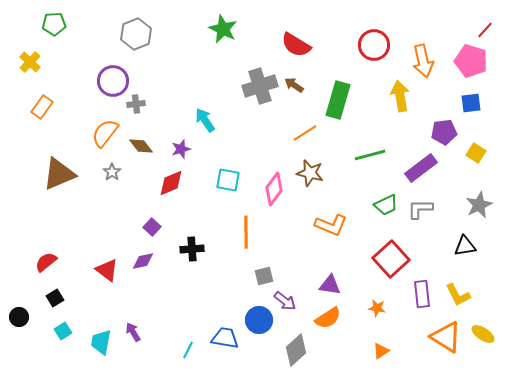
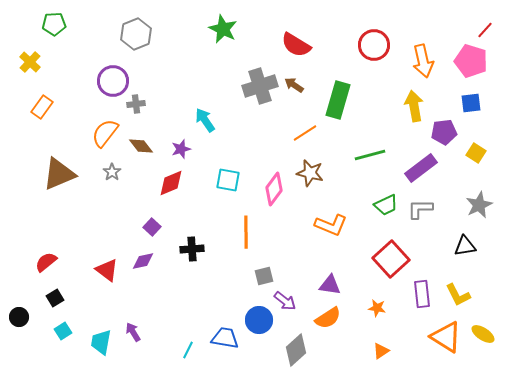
yellow arrow at (400, 96): moved 14 px right, 10 px down
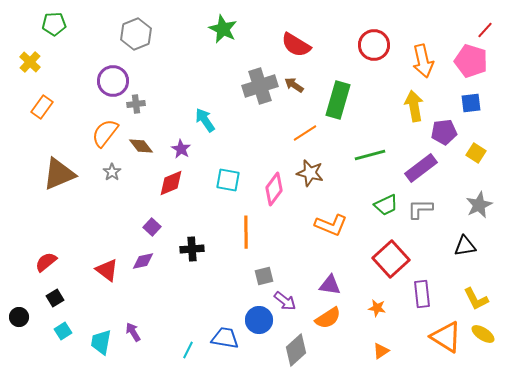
purple star at (181, 149): rotated 24 degrees counterclockwise
yellow L-shape at (458, 295): moved 18 px right, 4 px down
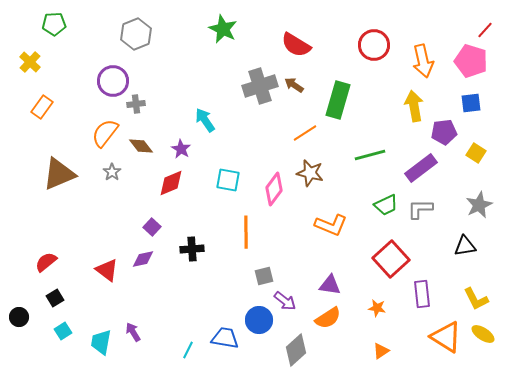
purple diamond at (143, 261): moved 2 px up
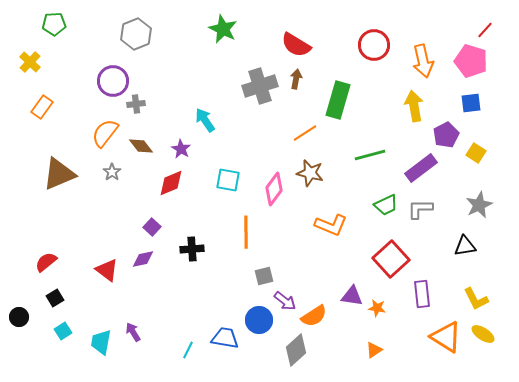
brown arrow at (294, 85): moved 2 px right, 6 px up; rotated 66 degrees clockwise
purple pentagon at (444, 132): moved 2 px right, 3 px down; rotated 20 degrees counterclockwise
purple triangle at (330, 285): moved 22 px right, 11 px down
orange semicircle at (328, 318): moved 14 px left, 2 px up
orange triangle at (381, 351): moved 7 px left, 1 px up
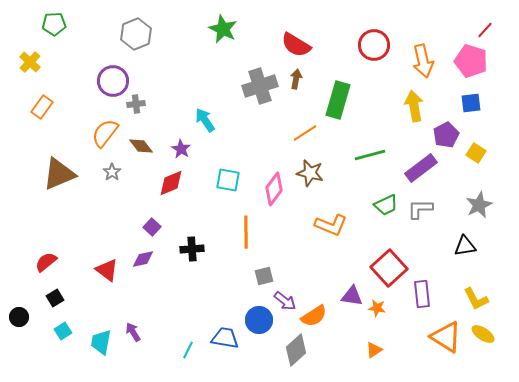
red square at (391, 259): moved 2 px left, 9 px down
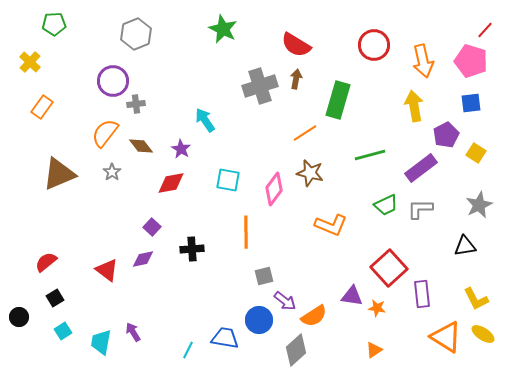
red diamond at (171, 183): rotated 12 degrees clockwise
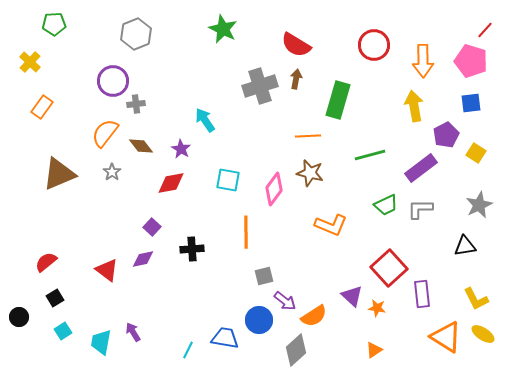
orange arrow at (423, 61): rotated 12 degrees clockwise
orange line at (305, 133): moved 3 px right, 3 px down; rotated 30 degrees clockwise
purple triangle at (352, 296): rotated 35 degrees clockwise
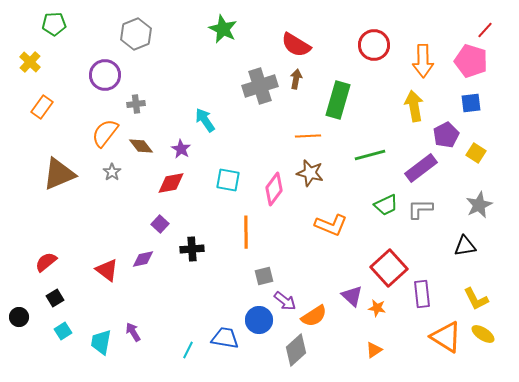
purple circle at (113, 81): moved 8 px left, 6 px up
purple square at (152, 227): moved 8 px right, 3 px up
